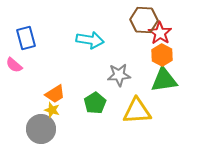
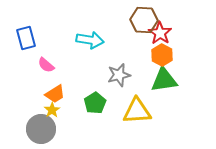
pink semicircle: moved 32 px right
gray star: rotated 10 degrees counterclockwise
yellow star: rotated 21 degrees clockwise
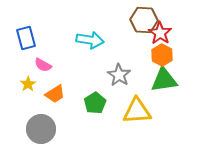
pink semicircle: moved 3 px left; rotated 12 degrees counterclockwise
gray star: rotated 25 degrees counterclockwise
yellow star: moved 24 px left, 26 px up
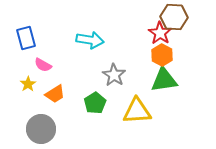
brown hexagon: moved 30 px right, 3 px up
gray star: moved 5 px left
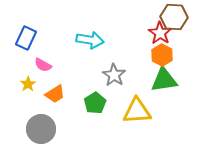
blue rectangle: rotated 40 degrees clockwise
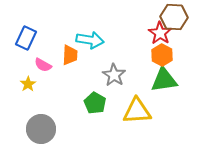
orange trapezoid: moved 15 px right, 39 px up; rotated 55 degrees counterclockwise
green pentagon: rotated 10 degrees counterclockwise
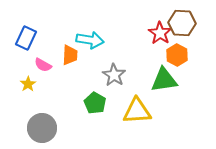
brown hexagon: moved 8 px right, 6 px down
orange hexagon: moved 15 px right
gray circle: moved 1 px right, 1 px up
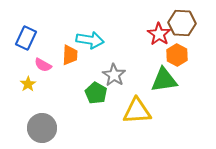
red star: moved 1 px left, 1 px down
green pentagon: moved 1 px right, 10 px up
